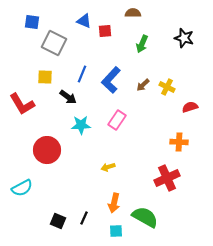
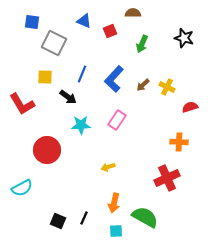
red square: moved 5 px right; rotated 16 degrees counterclockwise
blue L-shape: moved 3 px right, 1 px up
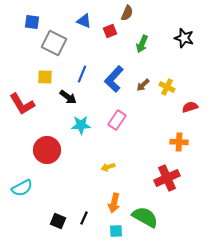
brown semicircle: moved 6 px left; rotated 112 degrees clockwise
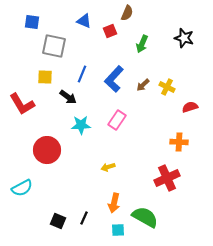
gray square: moved 3 px down; rotated 15 degrees counterclockwise
cyan square: moved 2 px right, 1 px up
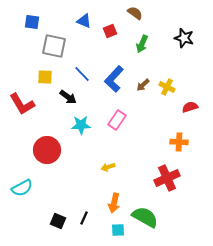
brown semicircle: moved 8 px right; rotated 77 degrees counterclockwise
blue line: rotated 66 degrees counterclockwise
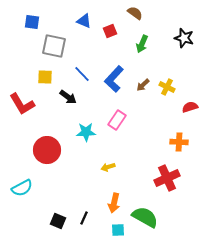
cyan star: moved 5 px right, 7 px down
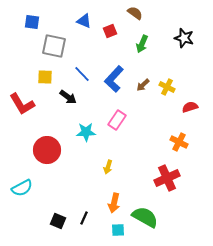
orange cross: rotated 24 degrees clockwise
yellow arrow: rotated 56 degrees counterclockwise
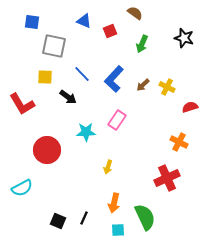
green semicircle: rotated 36 degrees clockwise
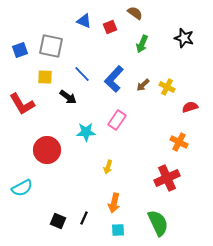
blue square: moved 12 px left, 28 px down; rotated 28 degrees counterclockwise
red square: moved 4 px up
gray square: moved 3 px left
green semicircle: moved 13 px right, 6 px down
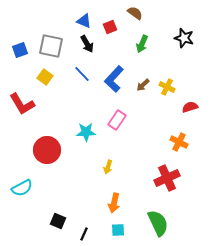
yellow square: rotated 35 degrees clockwise
black arrow: moved 19 px right, 53 px up; rotated 24 degrees clockwise
black line: moved 16 px down
